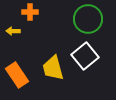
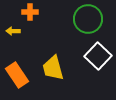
white square: moved 13 px right; rotated 8 degrees counterclockwise
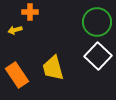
green circle: moved 9 px right, 3 px down
yellow arrow: moved 2 px right, 1 px up; rotated 16 degrees counterclockwise
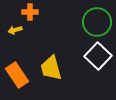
yellow trapezoid: moved 2 px left
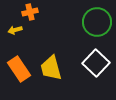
orange cross: rotated 14 degrees counterclockwise
white square: moved 2 px left, 7 px down
orange rectangle: moved 2 px right, 6 px up
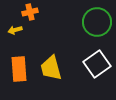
white square: moved 1 px right, 1 px down; rotated 12 degrees clockwise
orange rectangle: rotated 30 degrees clockwise
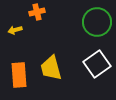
orange cross: moved 7 px right
orange rectangle: moved 6 px down
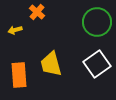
orange cross: rotated 35 degrees counterclockwise
yellow trapezoid: moved 4 px up
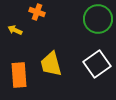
orange cross: rotated 21 degrees counterclockwise
green circle: moved 1 px right, 3 px up
yellow arrow: rotated 40 degrees clockwise
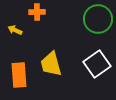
orange cross: rotated 21 degrees counterclockwise
